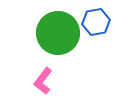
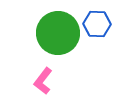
blue hexagon: moved 1 px right, 2 px down; rotated 12 degrees clockwise
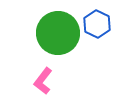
blue hexagon: rotated 24 degrees clockwise
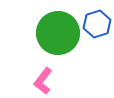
blue hexagon: rotated 16 degrees clockwise
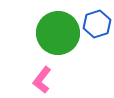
pink L-shape: moved 1 px left, 1 px up
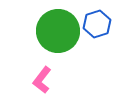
green circle: moved 2 px up
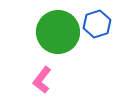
green circle: moved 1 px down
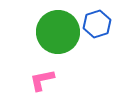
pink L-shape: rotated 40 degrees clockwise
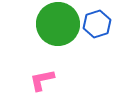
green circle: moved 8 px up
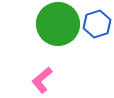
pink L-shape: rotated 28 degrees counterclockwise
